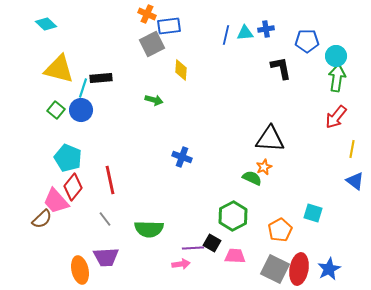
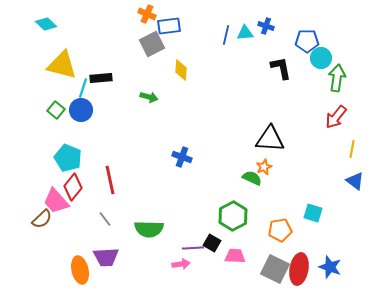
blue cross at (266, 29): moved 3 px up; rotated 28 degrees clockwise
cyan circle at (336, 56): moved 15 px left, 2 px down
yellow triangle at (59, 69): moved 3 px right, 4 px up
green arrow at (154, 100): moved 5 px left, 3 px up
orange pentagon at (280, 230): rotated 20 degrees clockwise
blue star at (329, 269): moved 1 px right, 2 px up; rotated 25 degrees counterclockwise
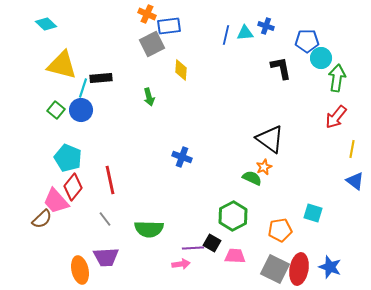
green arrow at (149, 97): rotated 60 degrees clockwise
black triangle at (270, 139): rotated 32 degrees clockwise
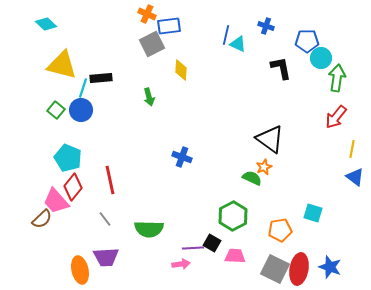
cyan triangle at (245, 33): moved 7 px left, 11 px down; rotated 30 degrees clockwise
blue triangle at (355, 181): moved 4 px up
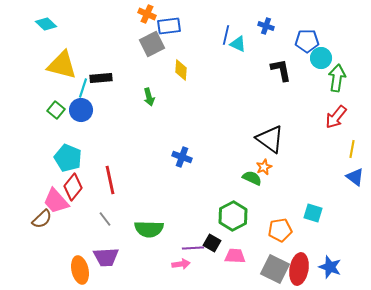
black L-shape at (281, 68): moved 2 px down
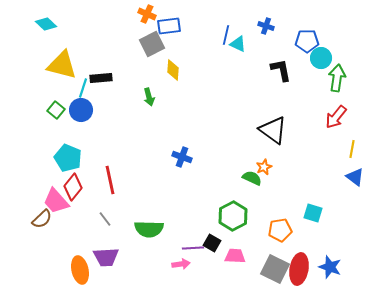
yellow diamond at (181, 70): moved 8 px left
black triangle at (270, 139): moved 3 px right, 9 px up
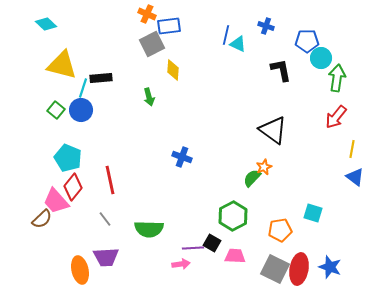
green semicircle at (252, 178): rotated 72 degrees counterclockwise
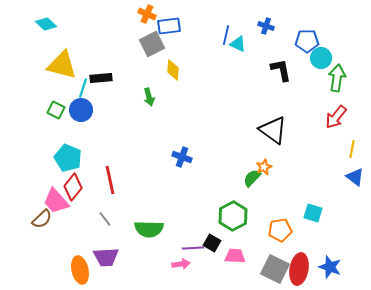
green square at (56, 110): rotated 12 degrees counterclockwise
